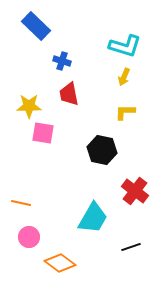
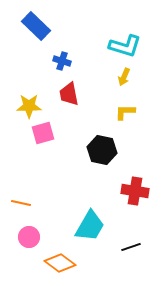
pink square: rotated 25 degrees counterclockwise
red cross: rotated 28 degrees counterclockwise
cyan trapezoid: moved 3 px left, 8 px down
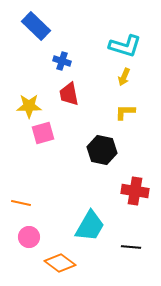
black line: rotated 24 degrees clockwise
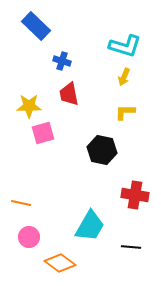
red cross: moved 4 px down
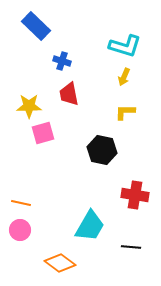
pink circle: moved 9 px left, 7 px up
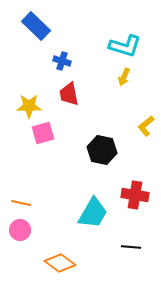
yellow L-shape: moved 21 px right, 14 px down; rotated 40 degrees counterclockwise
cyan trapezoid: moved 3 px right, 13 px up
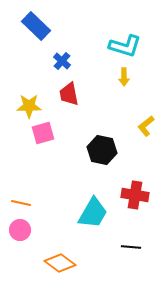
blue cross: rotated 24 degrees clockwise
yellow arrow: rotated 24 degrees counterclockwise
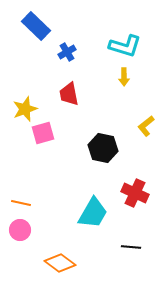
blue cross: moved 5 px right, 9 px up; rotated 18 degrees clockwise
yellow star: moved 4 px left, 3 px down; rotated 20 degrees counterclockwise
black hexagon: moved 1 px right, 2 px up
red cross: moved 2 px up; rotated 16 degrees clockwise
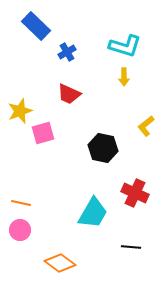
red trapezoid: rotated 55 degrees counterclockwise
yellow star: moved 5 px left, 2 px down
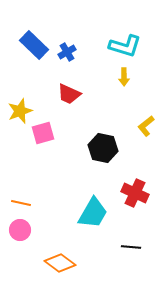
blue rectangle: moved 2 px left, 19 px down
